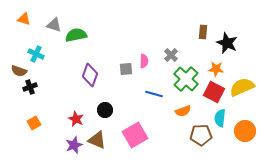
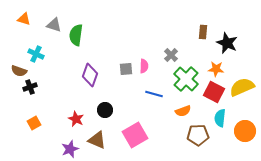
green semicircle: rotated 70 degrees counterclockwise
pink semicircle: moved 5 px down
brown pentagon: moved 3 px left
purple star: moved 4 px left, 4 px down
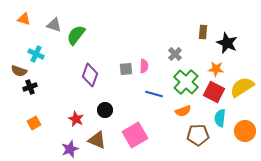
green semicircle: rotated 30 degrees clockwise
gray cross: moved 4 px right, 1 px up
green cross: moved 3 px down
yellow semicircle: rotated 10 degrees counterclockwise
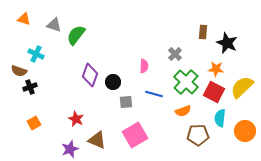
gray square: moved 33 px down
yellow semicircle: rotated 10 degrees counterclockwise
black circle: moved 8 px right, 28 px up
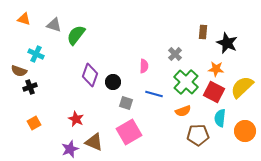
gray square: moved 1 px down; rotated 24 degrees clockwise
pink square: moved 6 px left, 3 px up
brown triangle: moved 3 px left, 2 px down
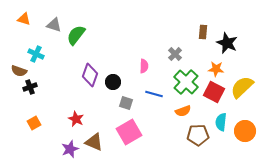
cyan semicircle: moved 1 px right, 4 px down
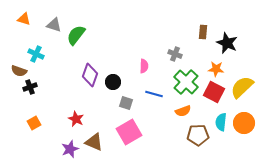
gray cross: rotated 24 degrees counterclockwise
orange circle: moved 1 px left, 8 px up
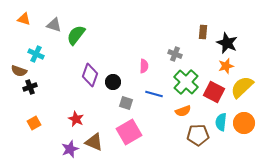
orange star: moved 10 px right, 3 px up; rotated 21 degrees counterclockwise
